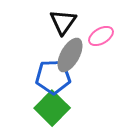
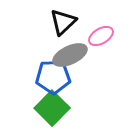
black triangle: rotated 12 degrees clockwise
gray ellipse: rotated 36 degrees clockwise
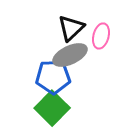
black triangle: moved 8 px right, 6 px down
pink ellipse: rotated 45 degrees counterclockwise
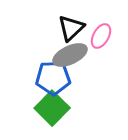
pink ellipse: rotated 15 degrees clockwise
blue pentagon: moved 1 px down
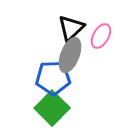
gray ellipse: rotated 44 degrees counterclockwise
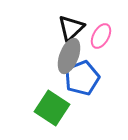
gray ellipse: moved 1 px left, 1 px down
blue pentagon: moved 29 px right; rotated 20 degrees counterclockwise
green square: rotated 12 degrees counterclockwise
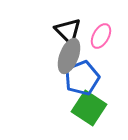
black triangle: moved 3 px left, 3 px down; rotated 32 degrees counterclockwise
green square: moved 37 px right
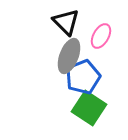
black triangle: moved 2 px left, 9 px up
blue pentagon: moved 1 px right, 1 px up
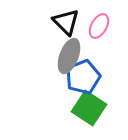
pink ellipse: moved 2 px left, 10 px up
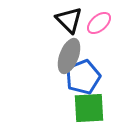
black triangle: moved 3 px right, 2 px up
pink ellipse: moved 3 px up; rotated 20 degrees clockwise
green square: rotated 36 degrees counterclockwise
